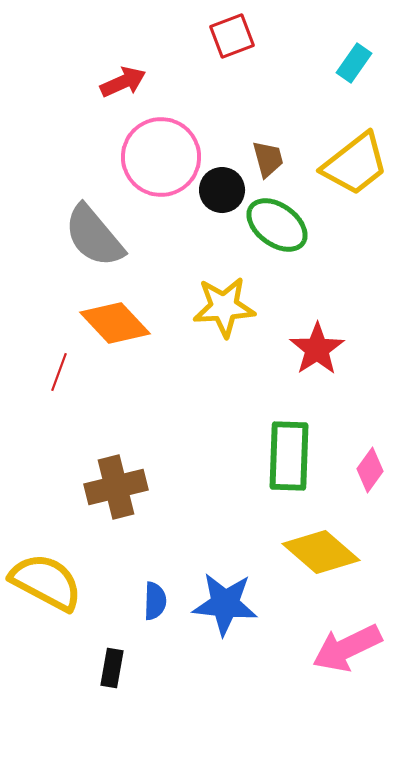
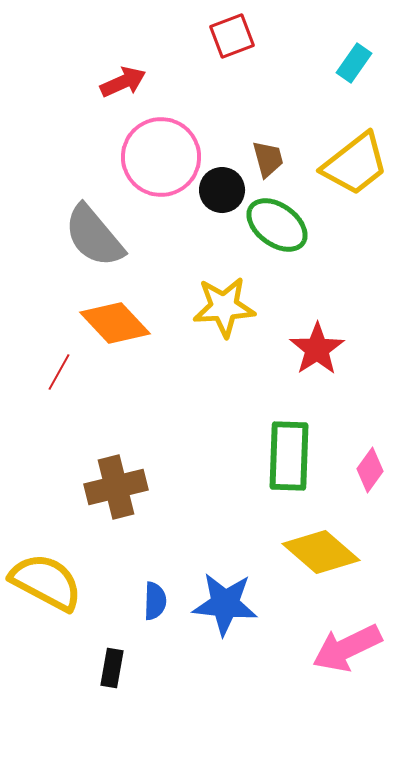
red line: rotated 9 degrees clockwise
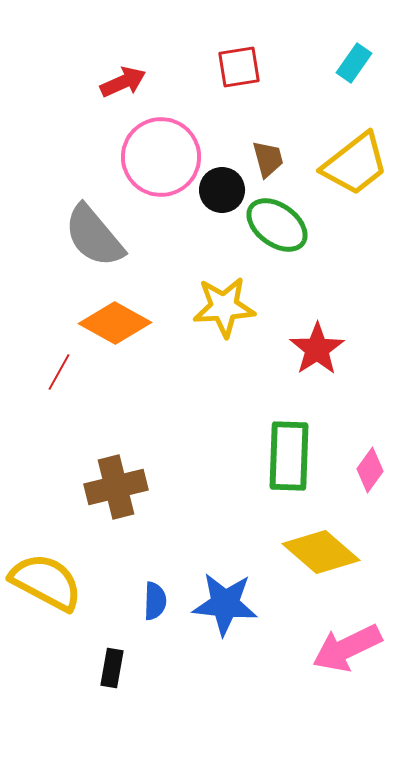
red square: moved 7 px right, 31 px down; rotated 12 degrees clockwise
orange diamond: rotated 18 degrees counterclockwise
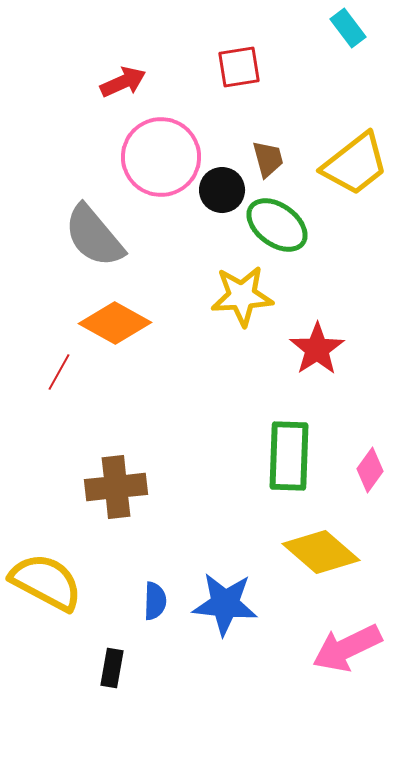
cyan rectangle: moved 6 px left, 35 px up; rotated 72 degrees counterclockwise
yellow star: moved 18 px right, 11 px up
brown cross: rotated 8 degrees clockwise
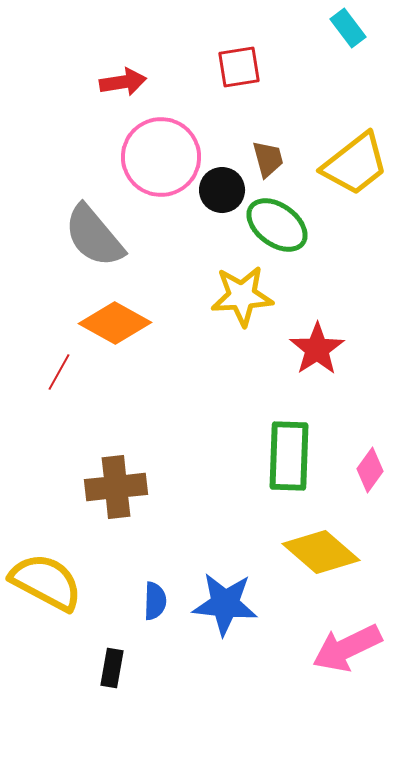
red arrow: rotated 15 degrees clockwise
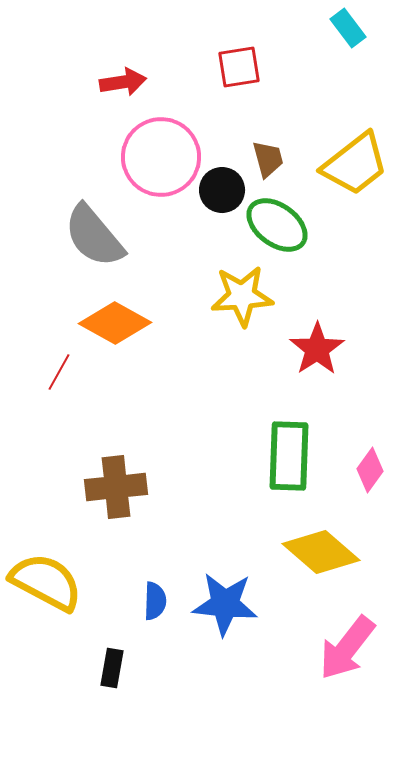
pink arrow: rotated 26 degrees counterclockwise
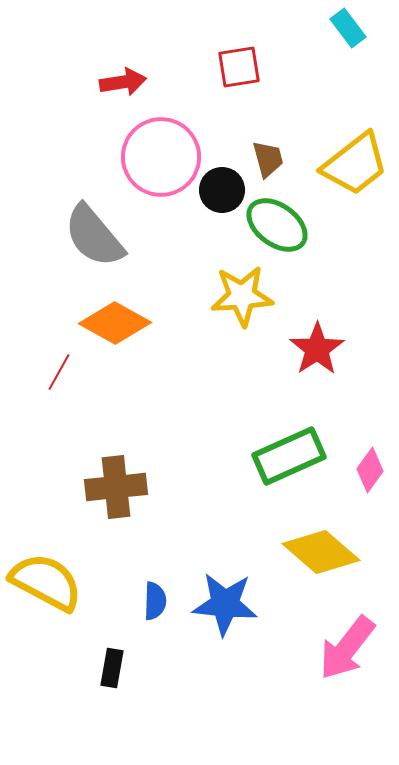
green rectangle: rotated 64 degrees clockwise
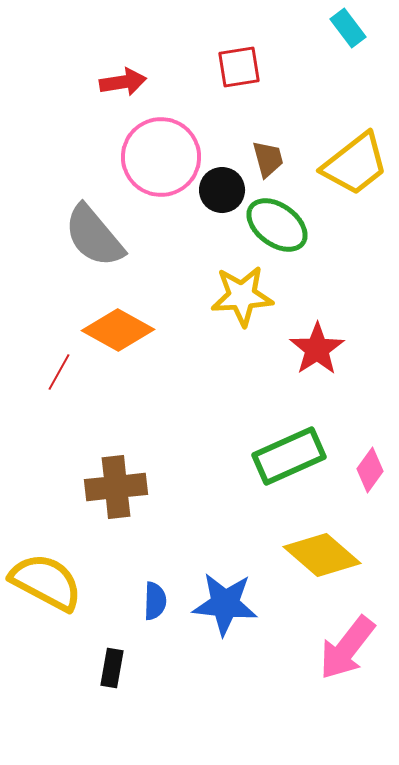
orange diamond: moved 3 px right, 7 px down
yellow diamond: moved 1 px right, 3 px down
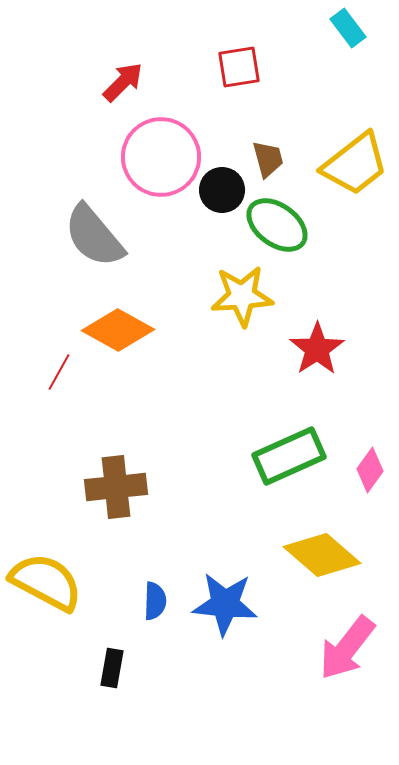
red arrow: rotated 36 degrees counterclockwise
